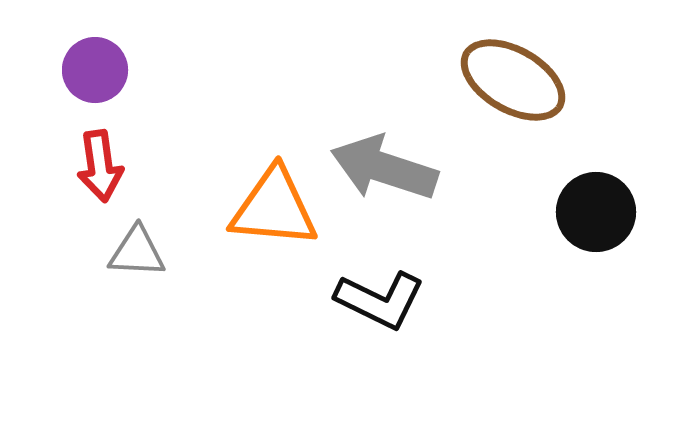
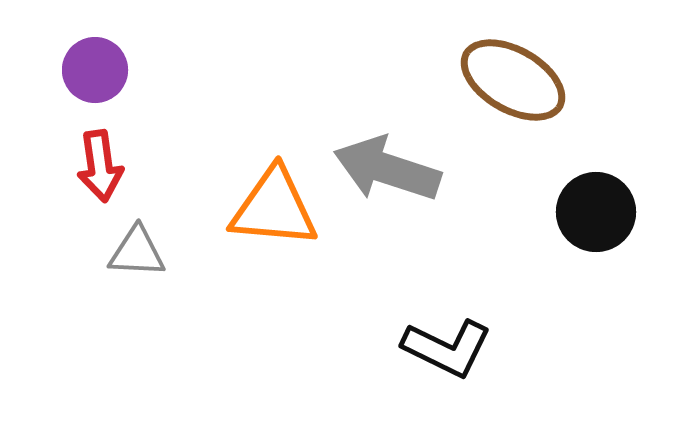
gray arrow: moved 3 px right, 1 px down
black L-shape: moved 67 px right, 48 px down
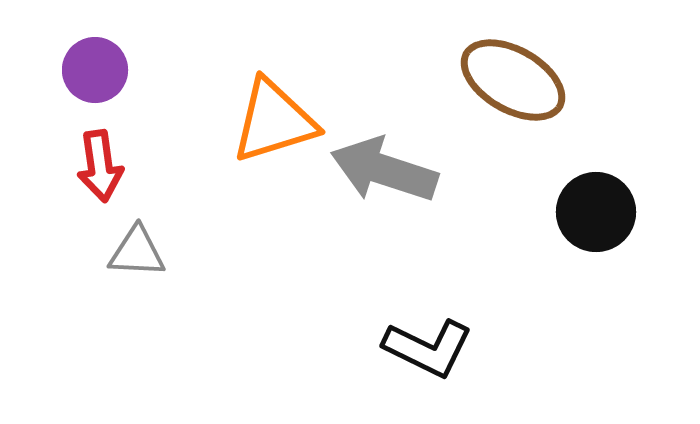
gray arrow: moved 3 px left, 1 px down
orange triangle: moved 87 px up; rotated 22 degrees counterclockwise
black L-shape: moved 19 px left
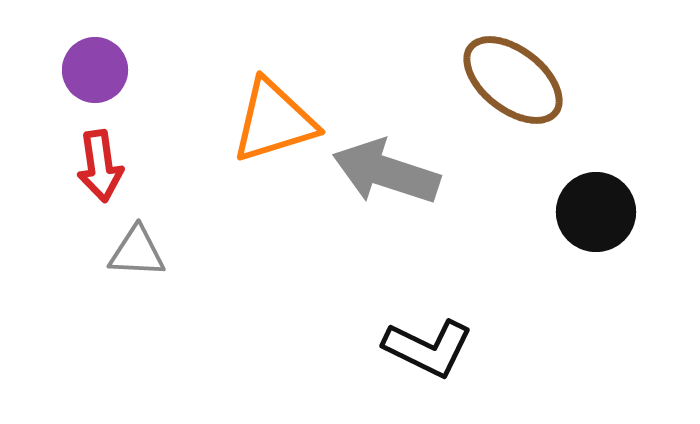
brown ellipse: rotated 8 degrees clockwise
gray arrow: moved 2 px right, 2 px down
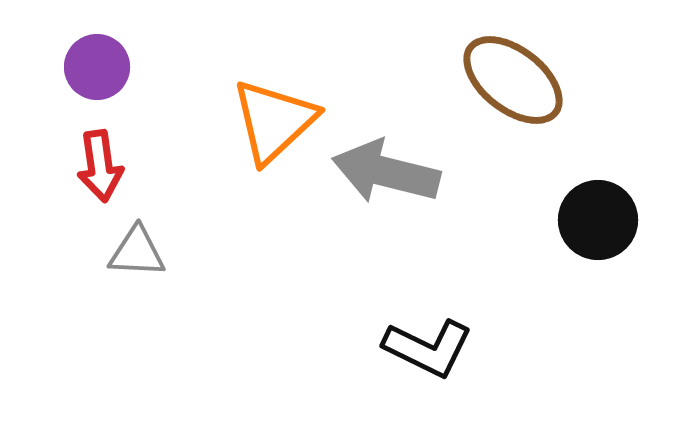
purple circle: moved 2 px right, 3 px up
orange triangle: rotated 26 degrees counterclockwise
gray arrow: rotated 4 degrees counterclockwise
black circle: moved 2 px right, 8 px down
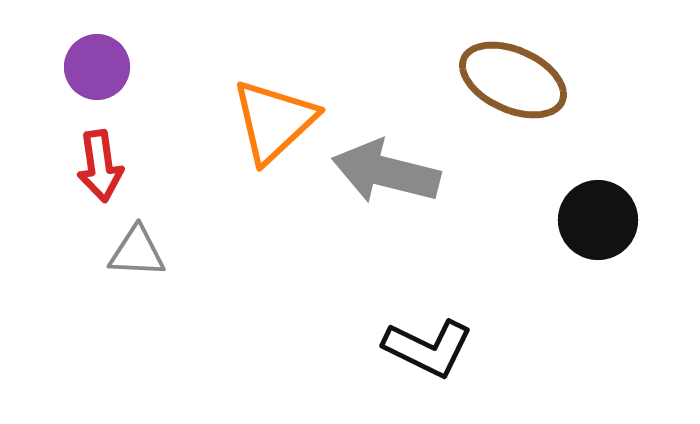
brown ellipse: rotated 14 degrees counterclockwise
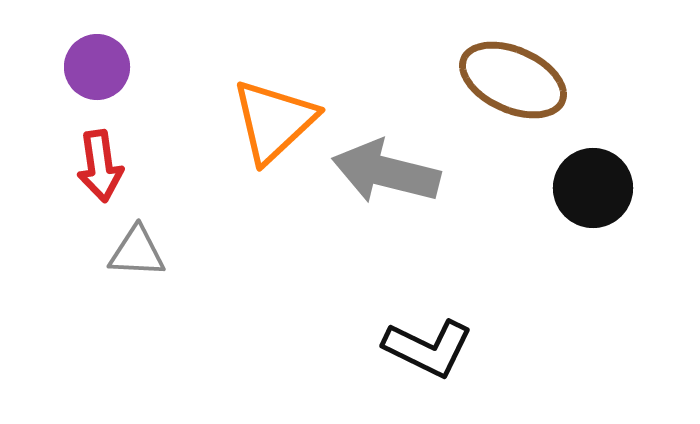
black circle: moved 5 px left, 32 px up
